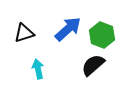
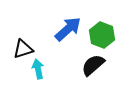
black triangle: moved 1 px left, 16 px down
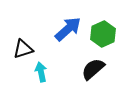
green hexagon: moved 1 px right, 1 px up; rotated 15 degrees clockwise
black semicircle: moved 4 px down
cyan arrow: moved 3 px right, 3 px down
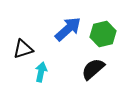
green hexagon: rotated 10 degrees clockwise
cyan arrow: rotated 24 degrees clockwise
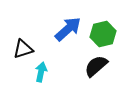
black semicircle: moved 3 px right, 3 px up
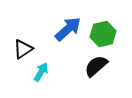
black triangle: rotated 15 degrees counterclockwise
cyan arrow: rotated 18 degrees clockwise
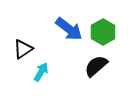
blue arrow: moved 1 px right; rotated 80 degrees clockwise
green hexagon: moved 2 px up; rotated 15 degrees counterclockwise
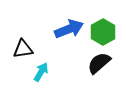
blue arrow: rotated 60 degrees counterclockwise
black triangle: rotated 25 degrees clockwise
black semicircle: moved 3 px right, 3 px up
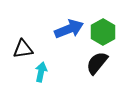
black semicircle: moved 2 px left; rotated 10 degrees counterclockwise
cyan arrow: rotated 18 degrees counterclockwise
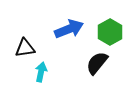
green hexagon: moved 7 px right
black triangle: moved 2 px right, 1 px up
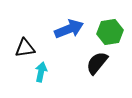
green hexagon: rotated 20 degrees clockwise
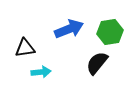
cyan arrow: rotated 72 degrees clockwise
